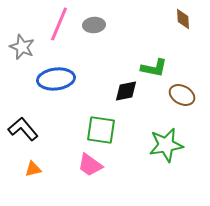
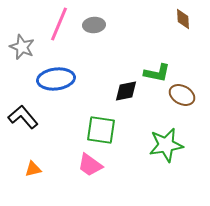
green L-shape: moved 3 px right, 5 px down
black L-shape: moved 12 px up
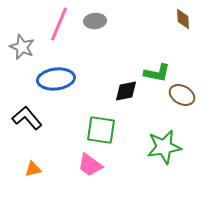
gray ellipse: moved 1 px right, 4 px up
black L-shape: moved 4 px right, 1 px down
green star: moved 2 px left, 2 px down
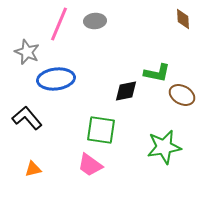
gray star: moved 5 px right, 5 px down
